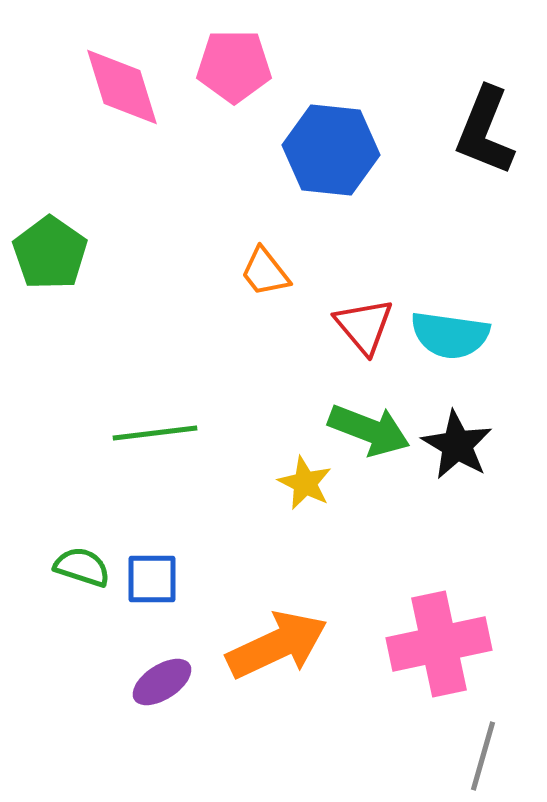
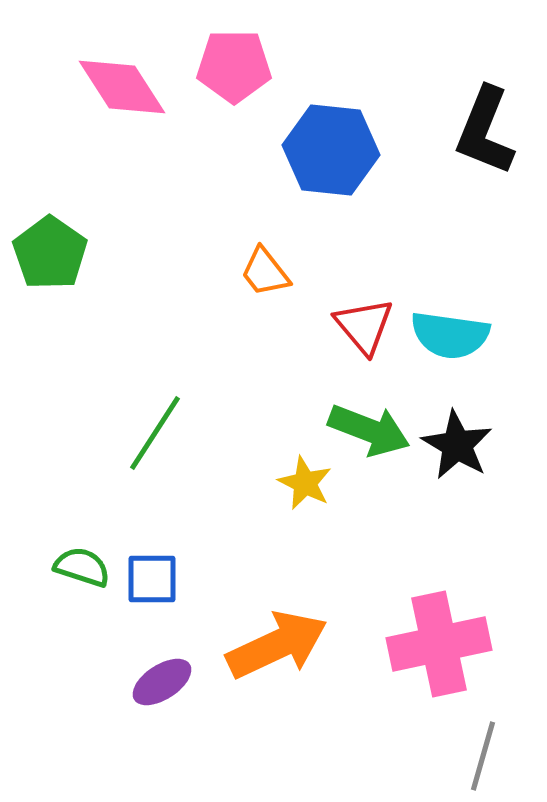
pink diamond: rotated 16 degrees counterclockwise
green line: rotated 50 degrees counterclockwise
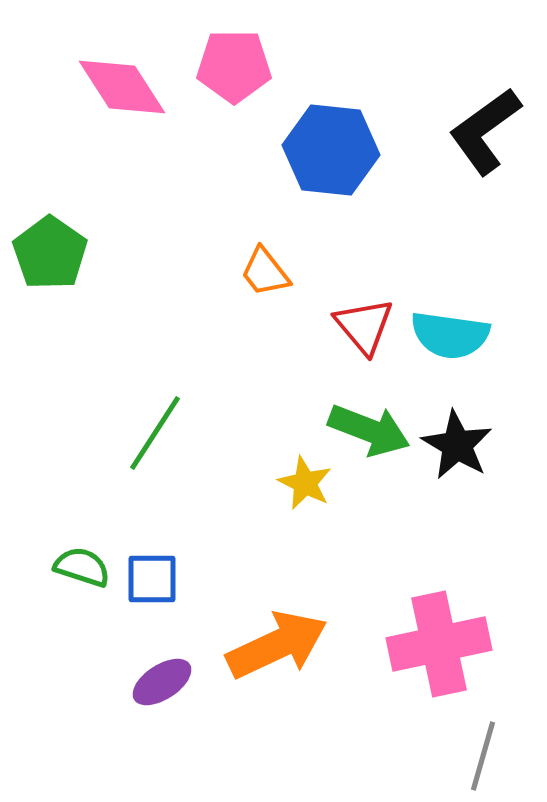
black L-shape: rotated 32 degrees clockwise
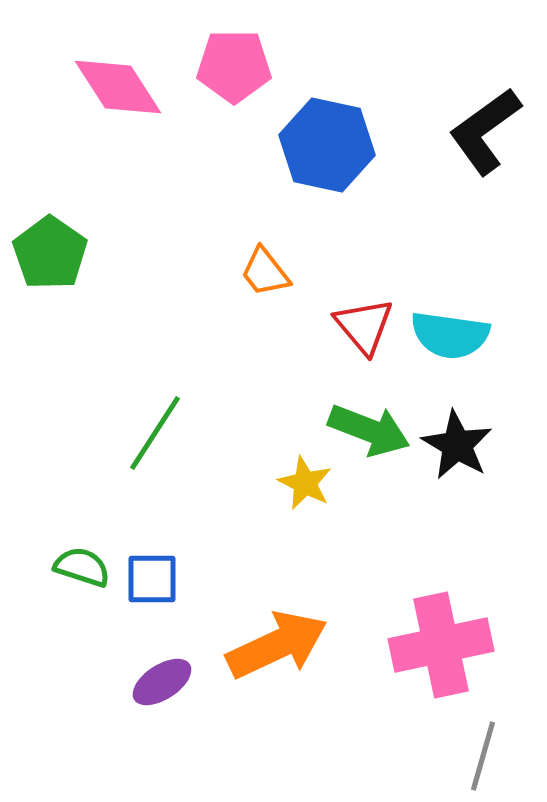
pink diamond: moved 4 px left
blue hexagon: moved 4 px left, 5 px up; rotated 6 degrees clockwise
pink cross: moved 2 px right, 1 px down
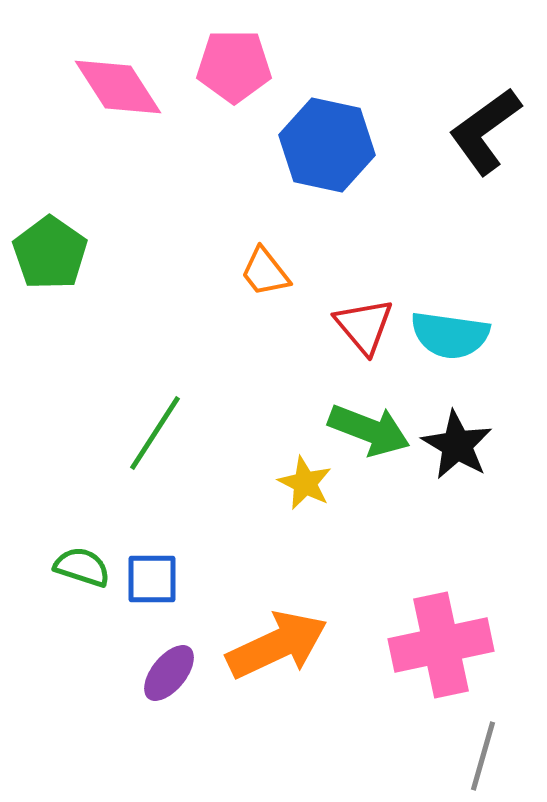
purple ellipse: moved 7 px right, 9 px up; rotated 18 degrees counterclockwise
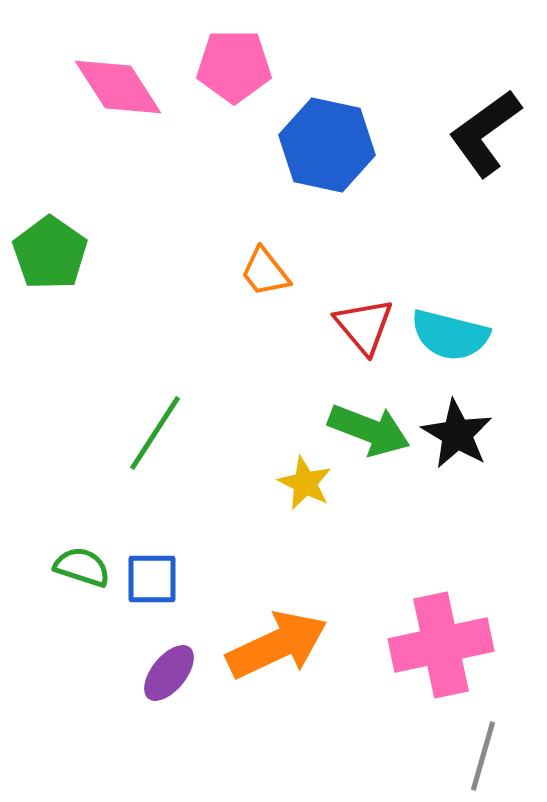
black L-shape: moved 2 px down
cyan semicircle: rotated 6 degrees clockwise
black star: moved 11 px up
